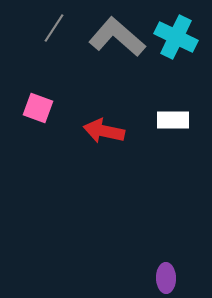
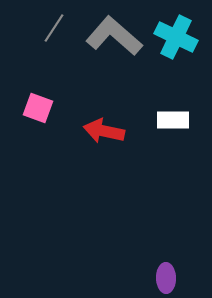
gray L-shape: moved 3 px left, 1 px up
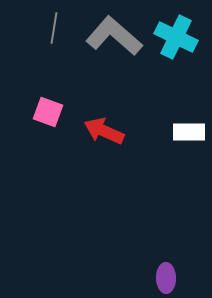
gray line: rotated 24 degrees counterclockwise
pink square: moved 10 px right, 4 px down
white rectangle: moved 16 px right, 12 px down
red arrow: rotated 12 degrees clockwise
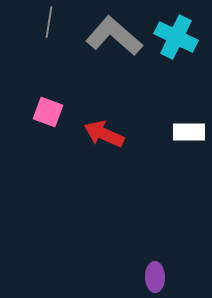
gray line: moved 5 px left, 6 px up
red arrow: moved 3 px down
purple ellipse: moved 11 px left, 1 px up
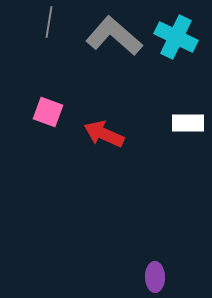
white rectangle: moved 1 px left, 9 px up
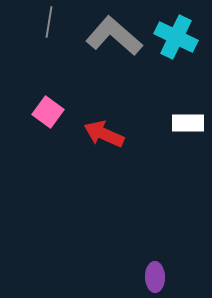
pink square: rotated 16 degrees clockwise
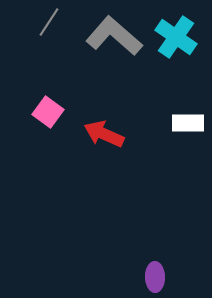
gray line: rotated 24 degrees clockwise
cyan cross: rotated 9 degrees clockwise
